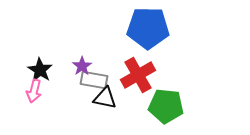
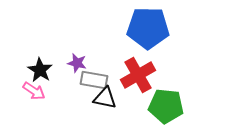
purple star: moved 5 px left, 3 px up; rotated 24 degrees counterclockwise
pink arrow: rotated 70 degrees counterclockwise
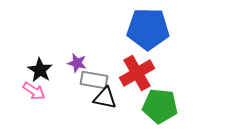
blue pentagon: moved 1 px down
red cross: moved 1 px left, 2 px up
green pentagon: moved 6 px left
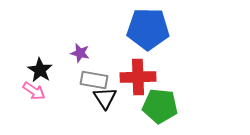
purple star: moved 3 px right, 10 px up
red cross: moved 1 px right, 4 px down; rotated 28 degrees clockwise
black triangle: rotated 45 degrees clockwise
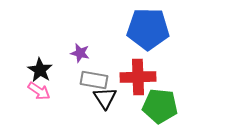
pink arrow: moved 5 px right
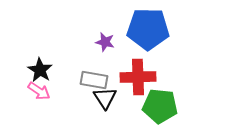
purple star: moved 25 px right, 11 px up
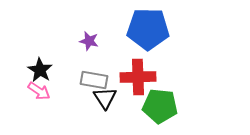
purple star: moved 16 px left, 1 px up
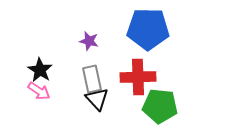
gray rectangle: moved 2 px left, 1 px up; rotated 68 degrees clockwise
black triangle: moved 8 px left, 1 px down; rotated 10 degrees counterclockwise
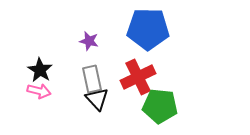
red cross: rotated 24 degrees counterclockwise
pink arrow: rotated 20 degrees counterclockwise
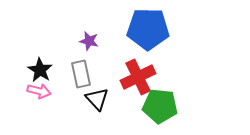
gray rectangle: moved 11 px left, 5 px up
